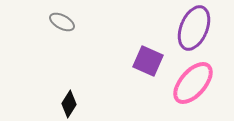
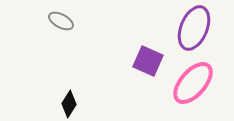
gray ellipse: moved 1 px left, 1 px up
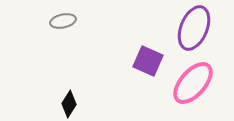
gray ellipse: moved 2 px right; rotated 40 degrees counterclockwise
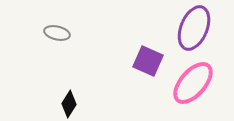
gray ellipse: moved 6 px left, 12 px down; rotated 25 degrees clockwise
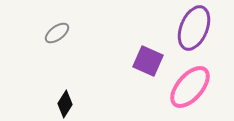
gray ellipse: rotated 50 degrees counterclockwise
pink ellipse: moved 3 px left, 4 px down
black diamond: moved 4 px left
